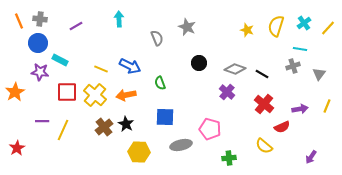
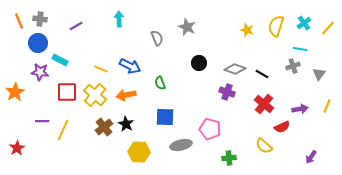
purple cross at (227, 92): rotated 21 degrees counterclockwise
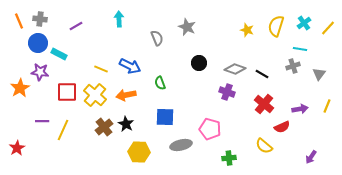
cyan rectangle at (60, 60): moved 1 px left, 6 px up
orange star at (15, 92): moved 5 px right, 4 px up
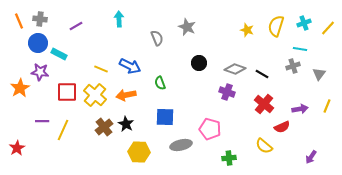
cyan cross at (304, 23): rotated 16 degrees clockwise
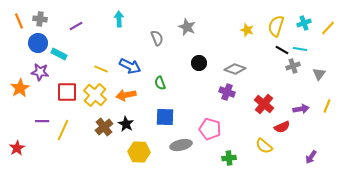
black line at (262, 74): moved 20 px right, 24 px up
purple arrow at (300, 109): moved 1 px right
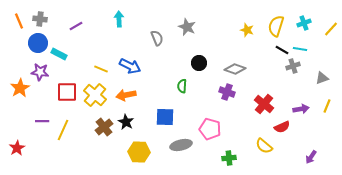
yellow line at (328, 28): moved 3 px right, 1 px down
gray triangle at (319, 74): moved 3 px right, 4 px down; rotated 32 degrees clockwise
green semicircle at (160, 83): moved 22 px right, 3 px down; rotated 24 degrees clockwise
black star at (126, 124): moved 2 px up
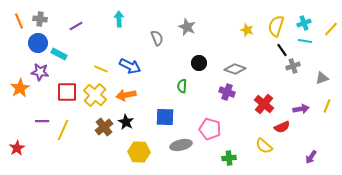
cyan line at (300, 49): moved 5 px right, 8 px up
black line at (282, 50): rotated 24 degrees clockwise
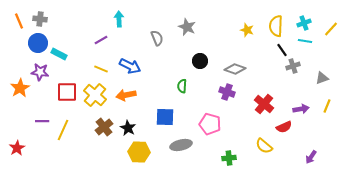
purple line at (76, 26): moved 25 px right, 14 px down
yellow semicircle at (276, 26): rotated 15 degrees counterclockwise
black circle at (199, 63): moved 1 px right, 2 px up
black star at (126, 122): moved 2 px right, 6 px down
red semicircle at (282, 127): moved 2 px right
pink pentagon at (210, 129): moved 5 px up
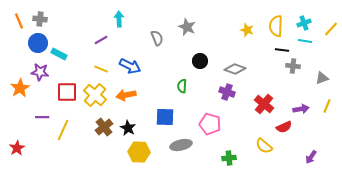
black line at (282, 50): rotated 48 degrees counterclockwise
gray cross at (293, 66): rotated 24 degrees clockwise
purple line at (42, 121): moved 4 px up
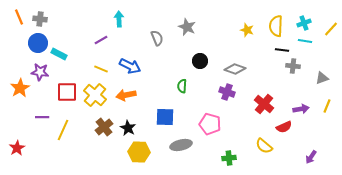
orange line at (19, 21): moved 4 px up
